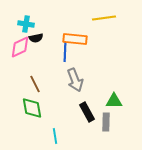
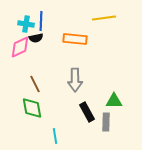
blue line: moved 24 px left, 31 px up
gray arrow: rotated 20 degrees clockwise
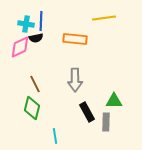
green diamond: rotated 25 degrees clockwise
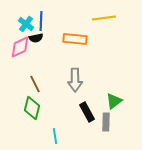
cyan cross: rotated 28 degrees clockwise
green triangle: rotated 36 degrees counterclockwise
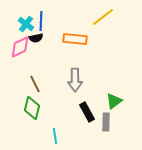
yellow line: moved 1 px left, 1 px up; rotated 30 degrees counterclockwise
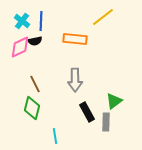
cyan cross: moved 4 px left, 3 px up
black semicircle: moved 1 px left, 3 px down
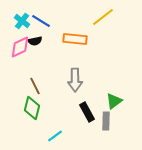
blue line: rotated 60 degrees counterclockwise
brown line: moved 2 px down
gray rectangle: moved 1 px up
cyan line: rotated 63 degrees clockwise
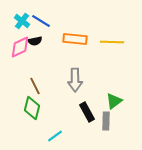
yellow line: moved 9 px right, 25 px down; rotated 40 degrees clockwise
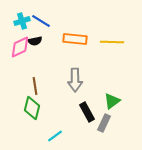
cyan cross: rotated 35 degrees clockwise
brown line: rotated 18 degrees clockwise
green triangle: moved 2 px left
gray rectangle: moved 2 px left, 2 px down; rotated 24 degrees clockwise
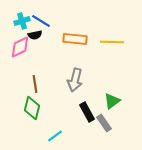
black semicircle: moved 6 px up
gray arrow: rotated 15 degrees clockwise
brown line: moved 2 px up
gray rectangle: rotated 60 degrees counterclockwise
